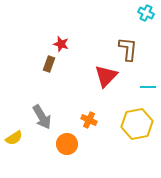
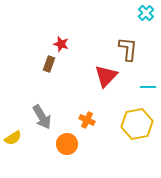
cyan cross: rotated 21 degrees clockwise
orange cross: moved 2 px left
yellow semicircle: moved 1 px left
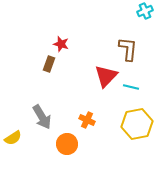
cyan cross: moved 1 px left, 2 px up; rotated 21 degrees clockwise
cyan line: moved 17 px left; rotated 14 degrees clockwise
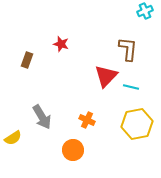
brown rectangle: moved 22 px left, 4 px up
orange circle: moved 6 px right, 6 px down
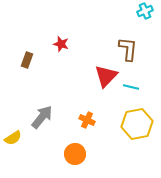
gray arrow: rotated 110 degrees counterclockwise
orange circle: moved 2 px right, 4 px down
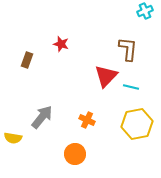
yellow semicircle: rotated 42 degrees clockwise
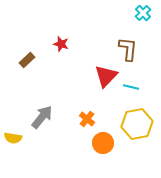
cyan cross: moved 2 px left, 2 px down; rotated 21 degrees counterclockwise
brown rectangle: rotated 28 degrees clockwise
orange cross: moved 1 px up; rotated 14 degrees clockwise
orange circle: moved 28 px right, 11 px up
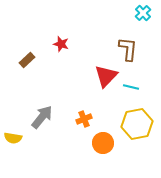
orange cross: moved 3 px left; rotated 28 degrees clockwise
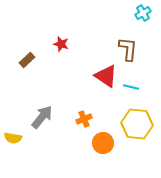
cyan cross: rotated 14 degrees clockwise
red triangle: rotated 40 degrees counterclockwise
yellow hexagon: rotated 16 degrees clockwise
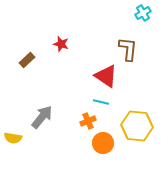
cyan line: moved 30 px left, 15 px down
orange cross: moved 4 px right, 2 px down
yellow hexagon: moved 2 px down
